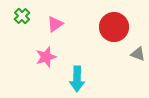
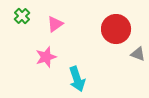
red circle: moved 2 px right, 2 px down
cyan arrow: rotated 20 degrees counterclockwise
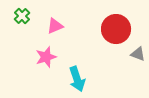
pink triangle: moved 2 px down; rotated 12 degrees clockwise
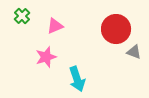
gray triangle: moved 4 px left, 2 px up
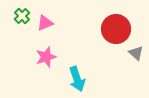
pink triangle: moved 10 px left, 3 px up
gray triangle: moved 2 px right, 1 px down; rotated 21 degrees clockwise
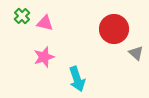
pink triangle: rotated 36 degrees clockwise
red circle: moved 2 px left
pink star: moved 2 px left
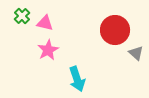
red circle: moved 1 px right, 1 px down
pink star: moved 4 px right, 7 px up; rotated 10 degrees counterclockwise
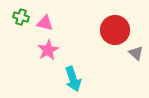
green cross: moved 1 px left, 1 px down; rotated 28 degrees counterclockwise
cyan arrow: moved 4 px left
